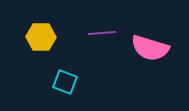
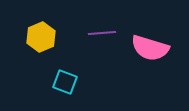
yellow hexagon: rotated 24 degrees counterclockwise
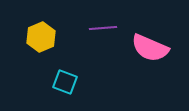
purple line: moved 1 px right, 5 px up
pink semicircle: rotated 6 degrees clockwise
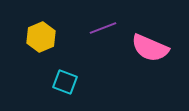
purple line: rotated 16 degrees counterclockwise
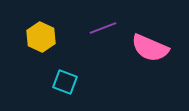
yellow hexagon: rotated 12 degrees counterclockwise
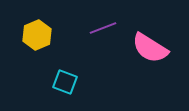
yellow hexagon: moved 4 px left, 2 px up; rotated 12 degrees clockwise
pink semicircle: rotated 9 degrees clockwise
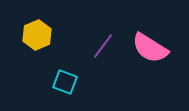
purple line: moved 18 px down; rotated 32 degrees counterclockwise
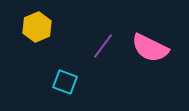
yellow hexagon: moved 8 px up
pink semicircle: rotated 6 degrees counterclockwise
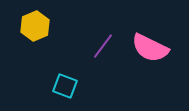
yellow hexagon: moved 2 px left, 1 px up
cyan square: moved 4 px down
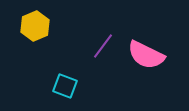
pink semicircle: moved 4 px left, 7 px down
